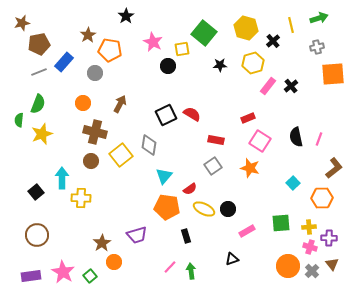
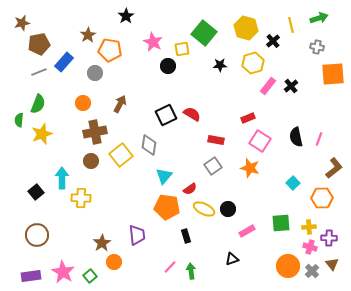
gray cross at (317, 47): rotated 24 degrees clockwise
brown cross at (95, 132): rotated 25 degrees counterclockwise
purple trapezoid at (137, 235): rotated 80 degrees counterclockwise
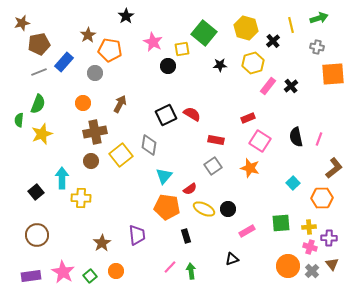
orange circle at (114, 262): moved 2 px right, 9 px down
